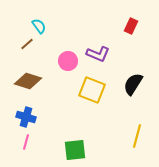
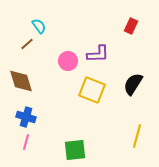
purple L-shape: rotated 25 degrees counterclockwise
brown diamond: moved 7 px left; rotated 56 degrees clockwise
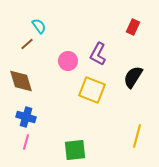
red rectangle: moved 2 px right, 1 px down
purple L-shape: rotated 120 degrees clockwise
black semicircle: moved 7 px up
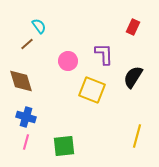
purple L-shape: moved 6 px right; rotated 150 degrees clockwise
green square: moved 11 px left, 4 px up
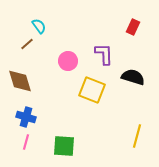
black semicircle: rotated 75 degrees clockwise
brown diamond: moved 1 px left
green square: rotated 10 degrees clockwise
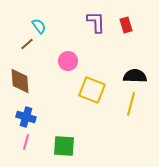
red rectangle: moved 7 px left, 2 px up; rotated 42 degrees counterclockwise
purple L-shape: moved 8 px left, 32 px up
black semicircle: moved 2 px right, 1 px up; rotated 15 degrees counterclockwise
brown diamond: rotated 12 degrees clockwise
yellow line: moved 6 px left, 32 px up
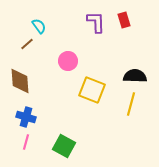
red rectangle: moved 2 px left, 5 px up
green square: rotated 25 degrees clockwise
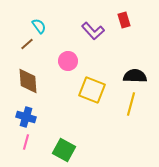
purple L-shape: moved 3 px left, 9 px down; rotated 140 degrees clockwise
brown diamond: moved 8 px right
green square: moved 4 px down
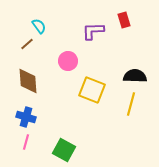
purple L-shape: rotated 130 degrees clockwise
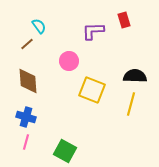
pink circle: moved 1 px right
green square: moved 1 px right, 1 px down
